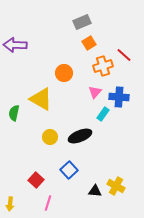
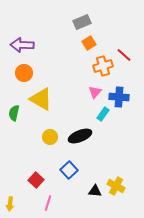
purple arrow: moved 7 px right
orange circle: moved 40 px left
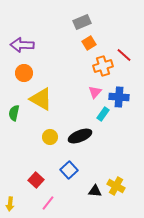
pink line: rotated 21 degrees clockwise
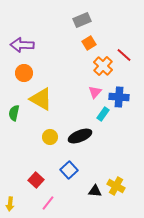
gray rectangle: moved 2 px up
orange cross: rotated 30 degrees counterclockwise
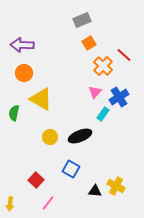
blue cross: rotated 36 degrees counterclockwise
blue square: moved 2 px right, 1 px up; rotated 18 degrees counterclockwise
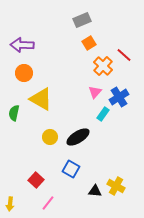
black ellipse: moved 2 px left, 1 px down; rotated 10 degrees counterclockwise
